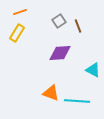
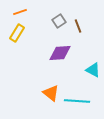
orange triangle: rotated 18 degrees clockwise
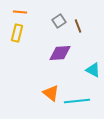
orange line: rotated 24 degrees clockwise
yellow rectangle: rotated 18 degrees counterclockwise
cyan line: rotated 10 degrees counterclockwise
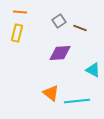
brown line: moved 2 px right, 2 px down; rotated 48 degrees counterclockwise
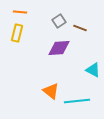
purple diamond: moved 1 px left, 5 px up
orange triangle: moved 2 px up
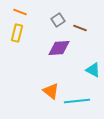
orange line: rotated 16 degrees clockwise
gray square: moved 1 px left, 1 px up
